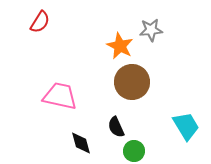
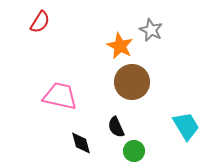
gray star: rotated 30 degrees clockwise
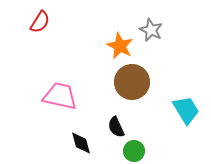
cyan trapezoid: moved 16 px up
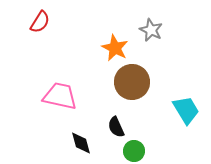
orange star: moved 5 px left, 2 px down
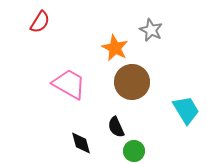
pink trapezoid: moved 9 px right, 12 px up; rotated 18 degrees clockwise
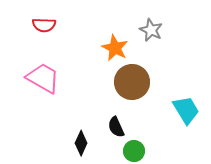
red semicircle: moved 4 px right, 3 px down; rotated 60 degrees clockwise
pink trapezoid: moved 26 px left, 6 px up
black diamond: rotated 40 degrees clockwise
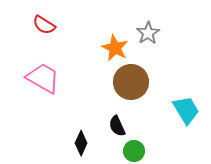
red semicircle: rotated 30 degrees clockwise
gray star: moved 3 px left, 3 px down; rotated 15 degrees clockwise
brown circle: moved 1 px left
black semicircle: moved 1 px right, 1 px up
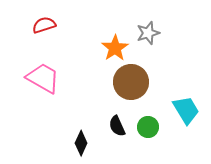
red semicircle: rotated 130 degrees clockwise
gray star: rotated 15 degrees clockwise
orange star: rotated 12 degrees clockwise
green circle: moved 14 px right, 24 px up
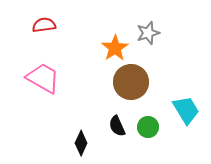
red semicircle: rotated 10 degrees clockwise
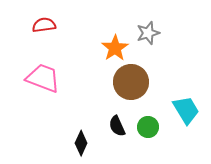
pink trapezoid: rotated 9 degrees counterclockwise
